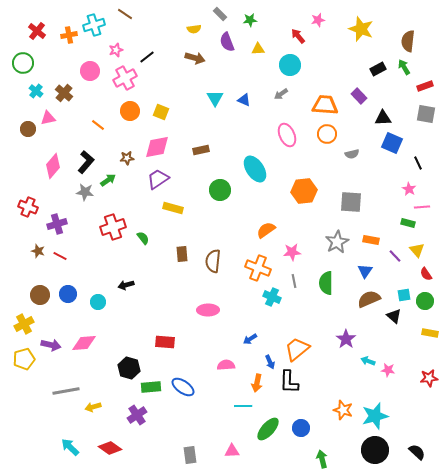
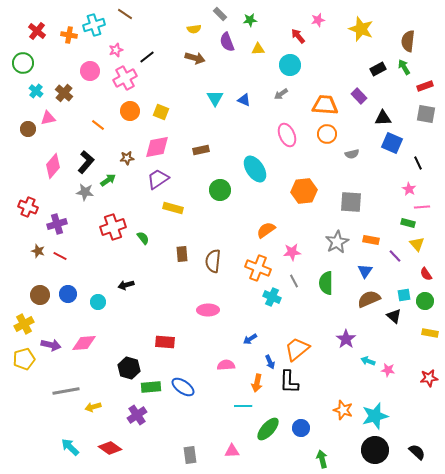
orange cross at (69, 35): rotated 21 degrees clockwise
yellow triangle at (417, 250): moved 6 px up
gray line at (294, 281): rotated 16 degrees counterclockwise
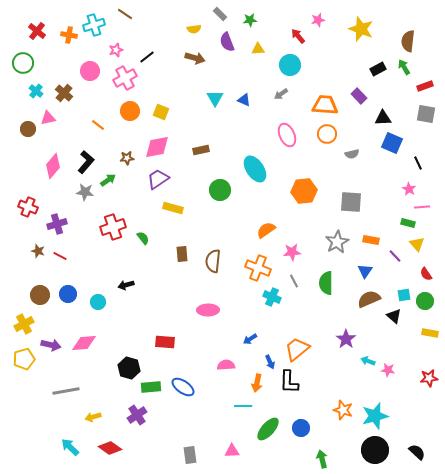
yellow arrow at (93, 407): moved 10 px down
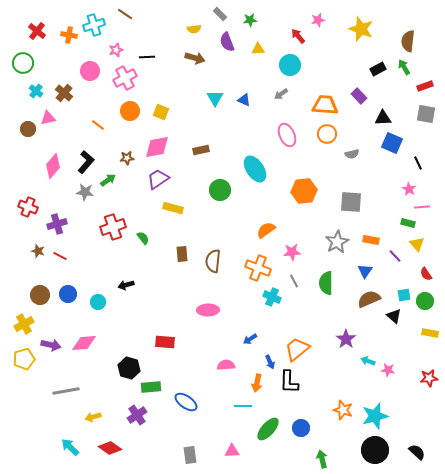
black line at (147, 57): rotated 35 degrees clockwise
blue ellipse at (183, 387): moved 3 px right, 15 px down
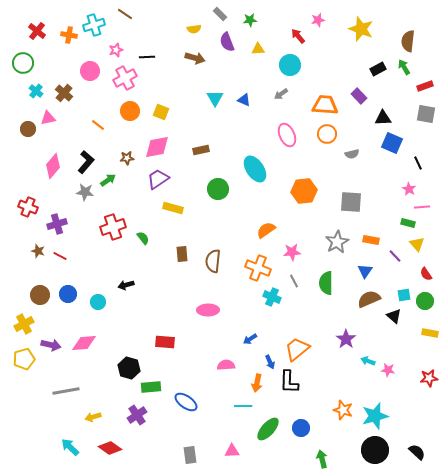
green circle at (220, 190): moved 2 px left, 1 px up
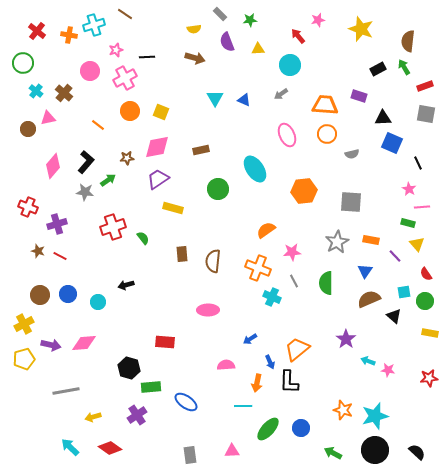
purple rectangle at (359, 96): rotated 28 degrees counterclockwise
cyan square at (404, 295): moved 3 px up
green arrow at (322, 459): moved 11 px right, 6 px up; rotated 48 degrees counterclockwise
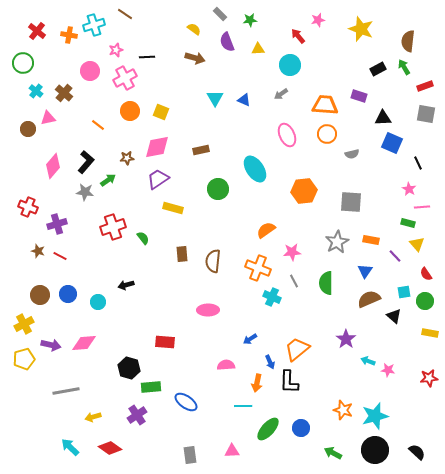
yellow semicircle at (194, 29): rotated 136 degrees counterclockwise
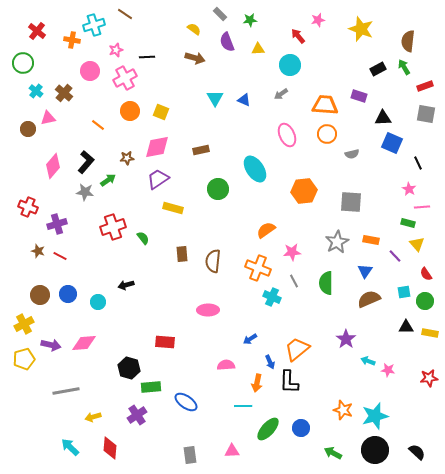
orange cross at (69, 35): moved 3 px right, 5 px down
black triangle at (394, 316): moved 12 px right, 11 px down; rotated 42 degrees counterclockwise
red diamond at (110, 448): rotated 60 degrees clockwise
